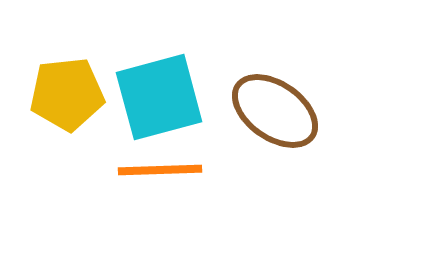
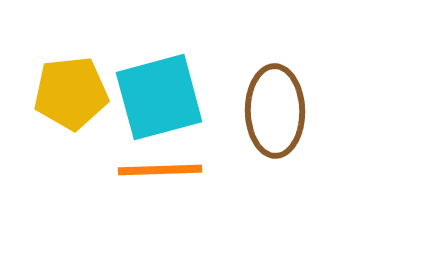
yellow pentagon: moved 4 px right, 1 px up
brown ellipse: rotated 54 degrees clockwise
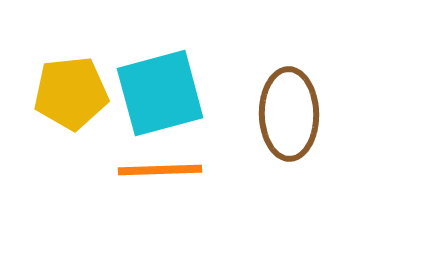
cyan square: moved 1 px right, 4 px up
brown ellipse: moved 14 px right, 3 px down
